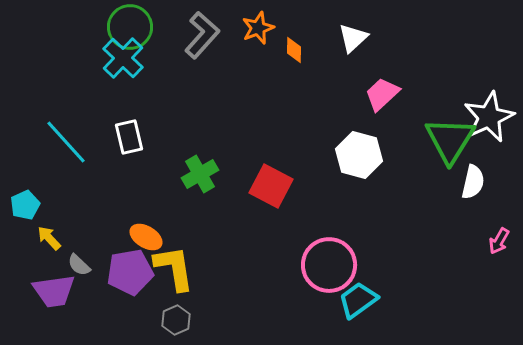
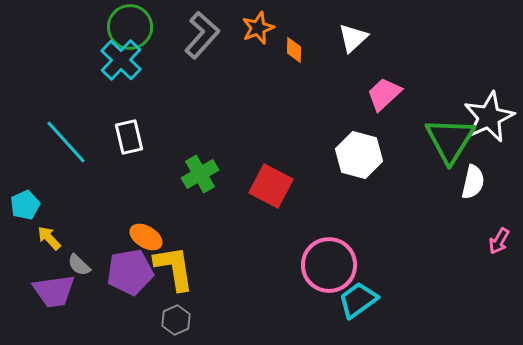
cyan cross: moved 2 px left, 2 px down
pink trapezoid: moved 2 px right
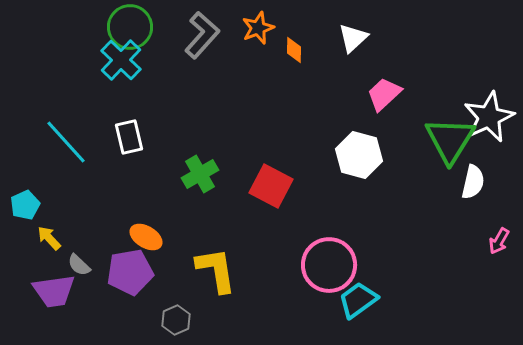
yellow L-shape: moved 42 px right, 2 px down
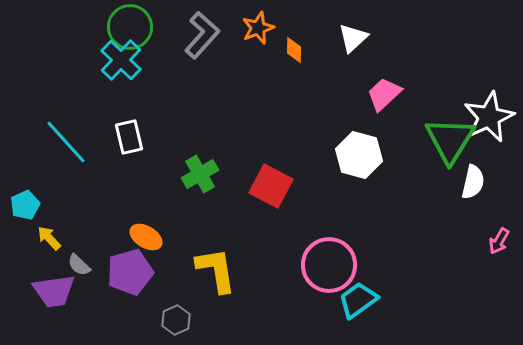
purple pentagon: rotated 6 degrees counterclockwise
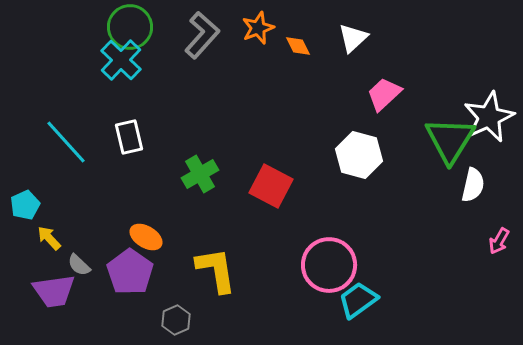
orange diamond: moved 4 px right, 4 px up; rotated 28 degrees counterclockwise
white semicircle: moved 3 px down
purple pentagon: rotated 21 degrees counterclockwise
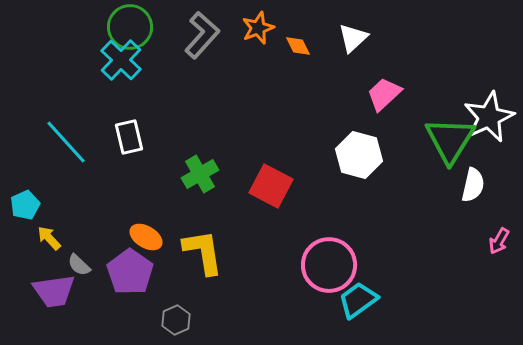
yellow L-shape: moved 13 px left, 18 px up
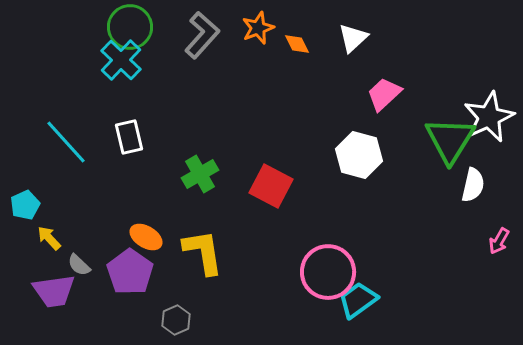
orange diamond: moved 1 px left, 2 px up
pink circle: moved 1 px left, 7 px down
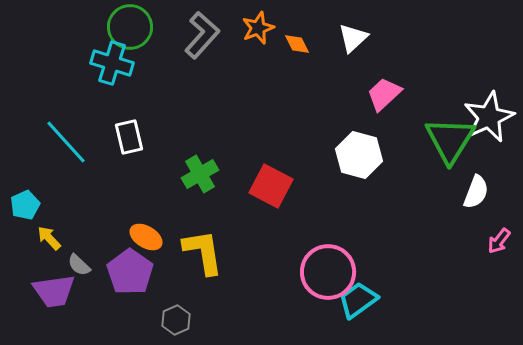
cyan cross: moved 9 px left, 3 px down; rotated 27 degrees counterclockwise
white semicircle: moved 3 px right, 7 px down; rotated 8 degrees clockwise
pink arrow: rotated 8 degrees clockwise
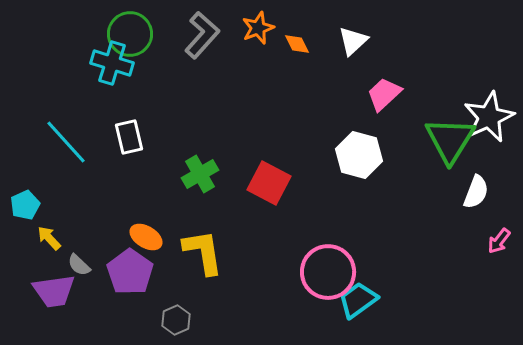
green circle: moved 7 px down
white triangle: moved 3 px down
red square: moved 2 px left, 3 px up
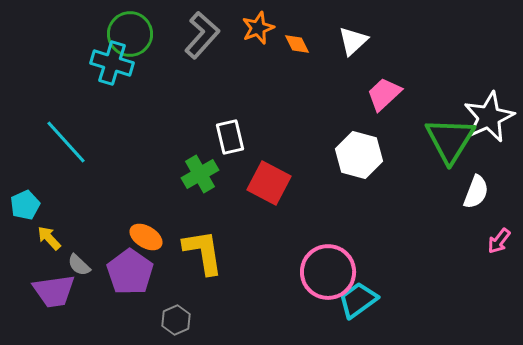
white rectangle: moved 101 px right
